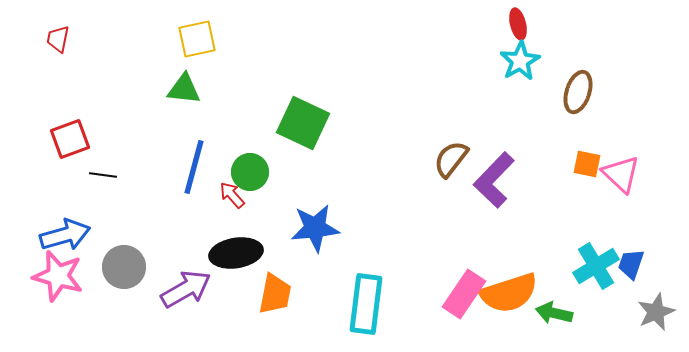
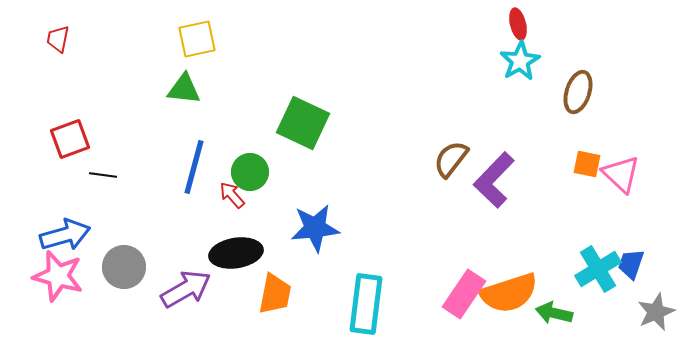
cyan cross: moved 2 px right, 3 px down
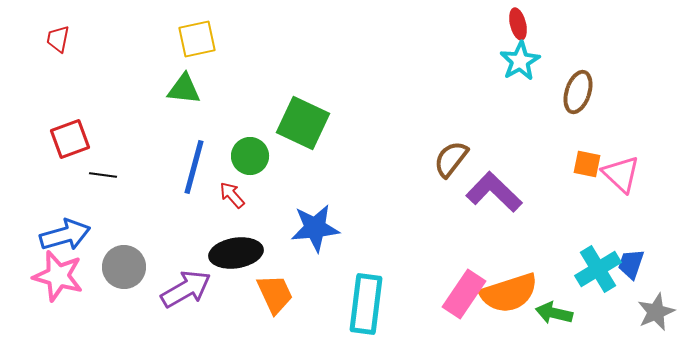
green circle: moved 16 px up
purple L-shape: moved 12 px down; rotated 90 degrees clockwise
orange trapezoid: rotated 36 degrees counterclockwise
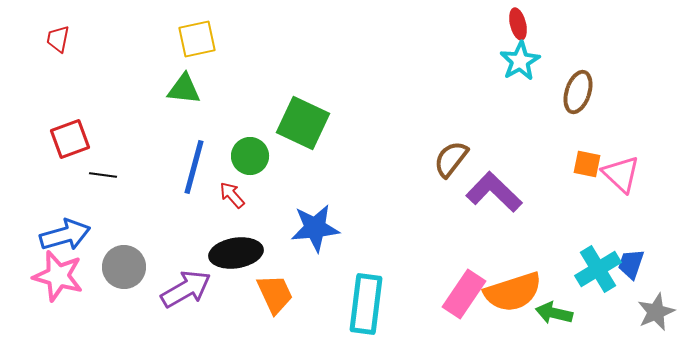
orange semicircle: moved 4 px right, 1 px up
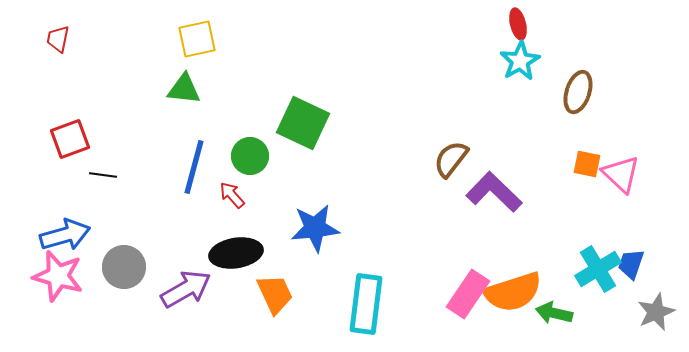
pink rectangle: moved 4 px right
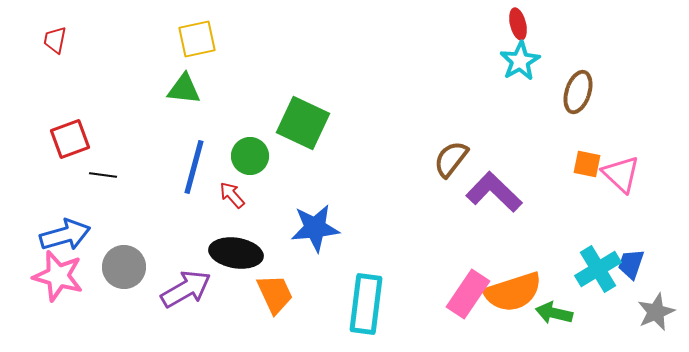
red trapezoid: moved 3 px left, 1 px down
black ellipse: rotated 18 degrees clockwise
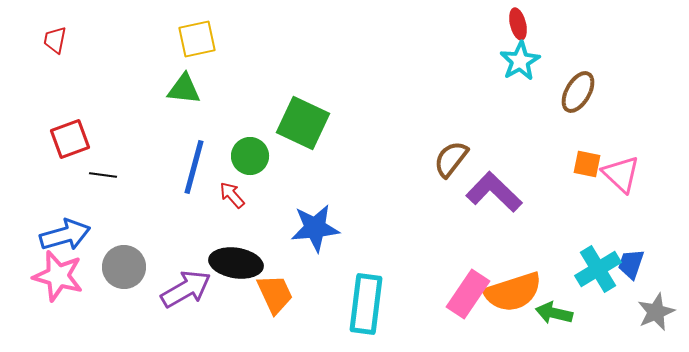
brown ellipse: rotated 12 degrees clockwise
black ellipse: moved 10 px down
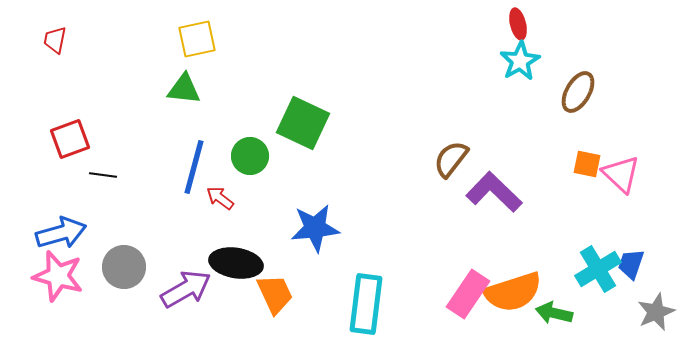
red arrow: moved 12 px left, 3 px down; rotated 12 degrees counterclockwise
blue arrow: moved 4 px left, 2 px up
